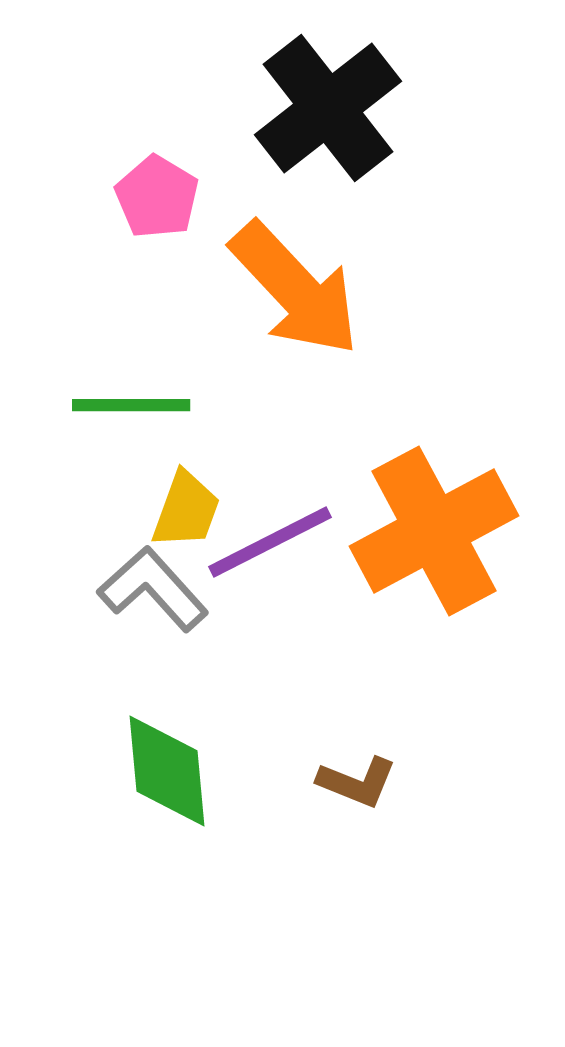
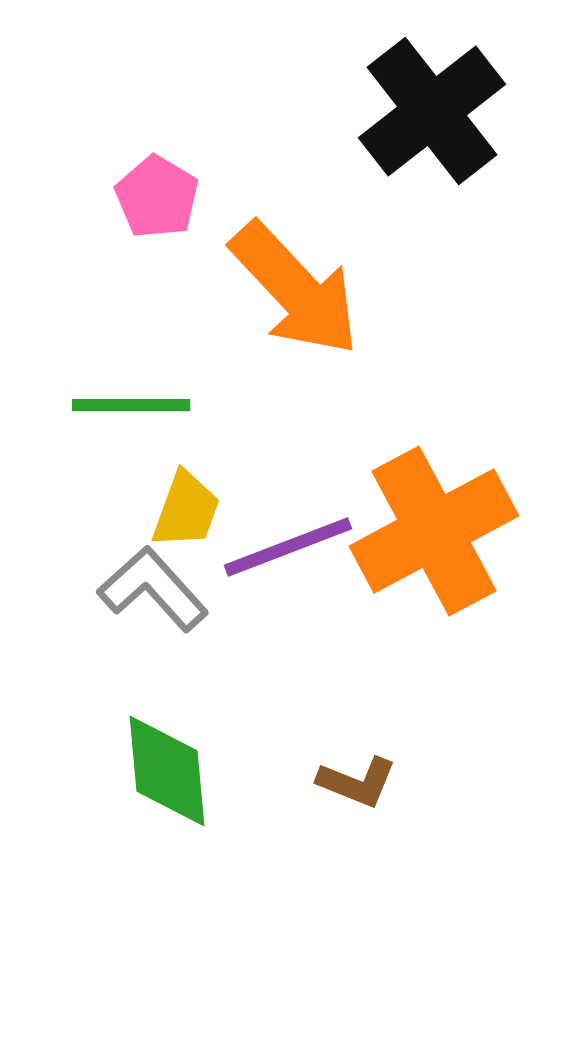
black cross: moved 104 px right, 3 px down
purple line: moved 18 px right, 5 px down; rotated 6 degrees clockwise
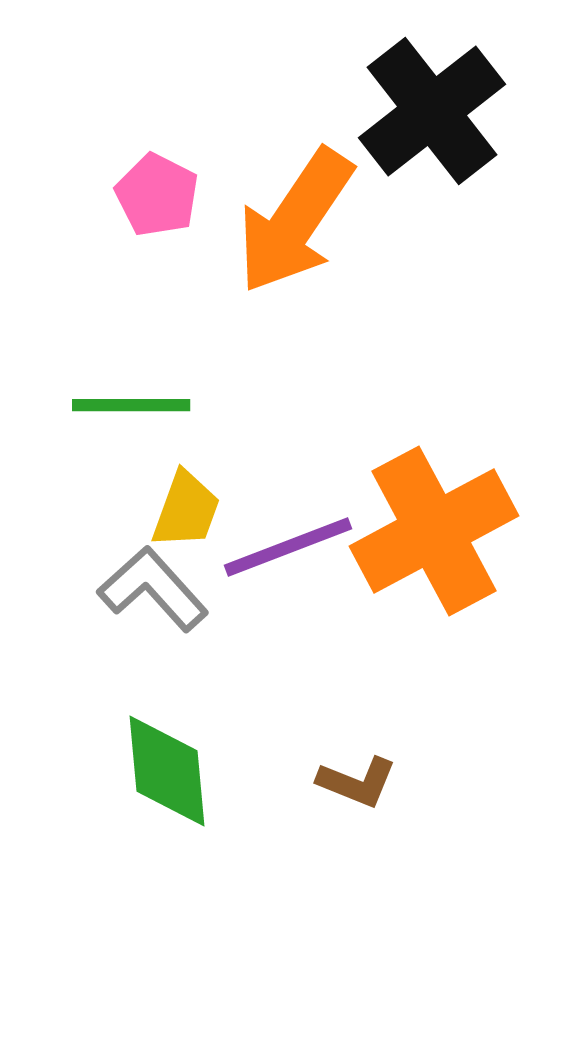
pink pentagon: moved 2 px up; rotated 4 degrees counterclockwise
orange arrow: moved 68 px up; rotated 77 degrees clockwise
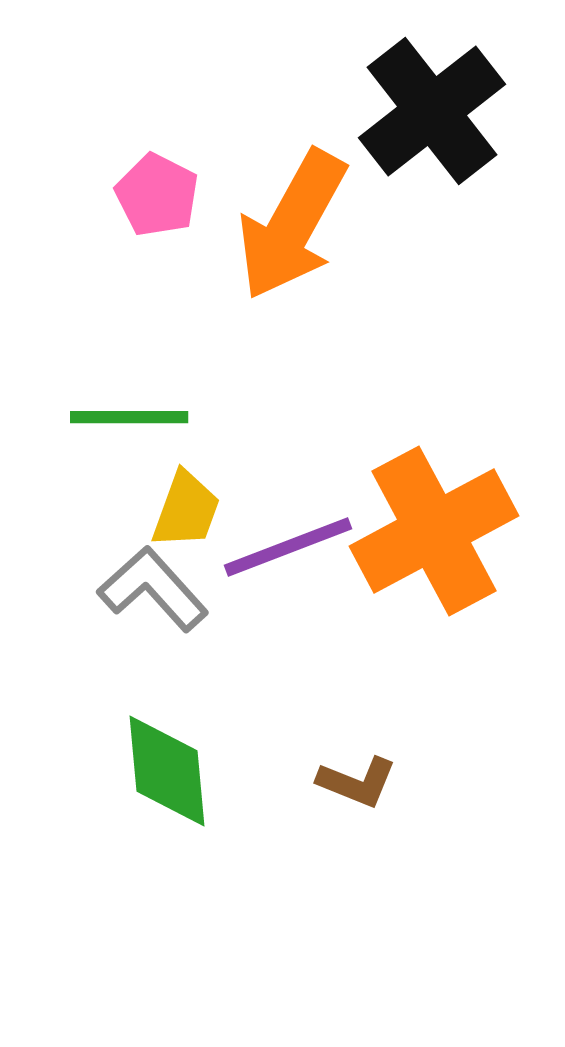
orange arrow: moved 3 px left, 4 px down; rotated 5 degrees counterclockwise
green line: moved 2 px left, 12 px down
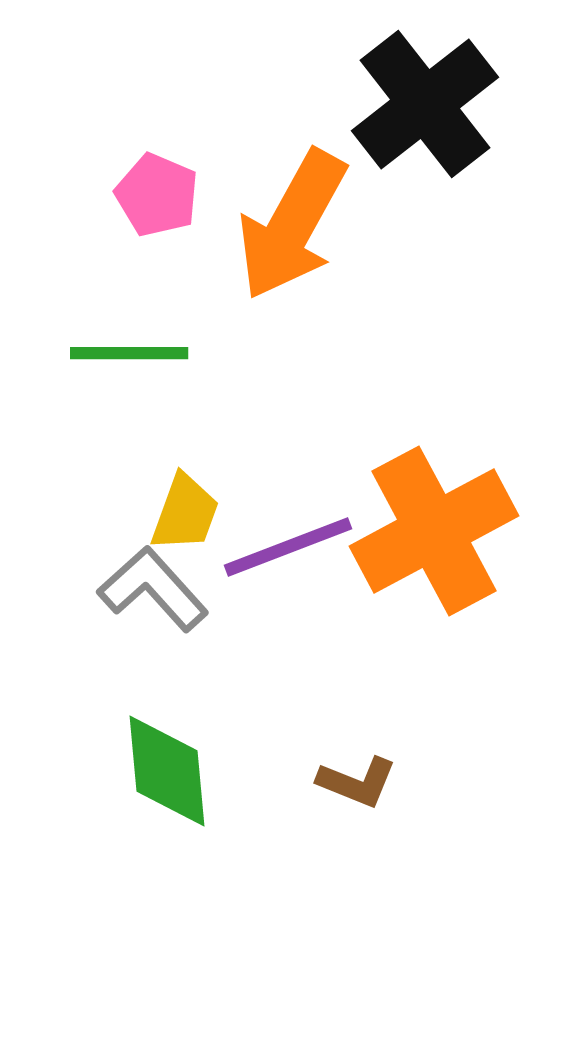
black cross: moved 7 px left, 7 px up
pink pentagon: rotated 4 degrees counterclockwise
green line: moved 64 px up
yellow trapezoid: moved 1 px left, 3 px down
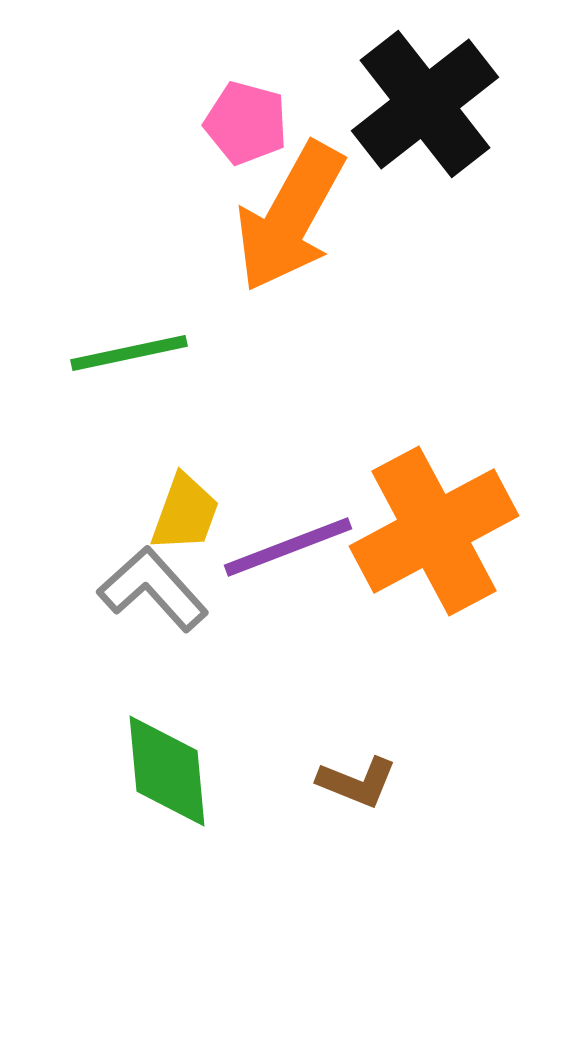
pink pentagon: moved 89 px right, 72 px up; rotated 8 degrees counterclockwise
orange arrow: moved 2 px left, 8 px up
green line: rotated 12 degrees counterclockwise
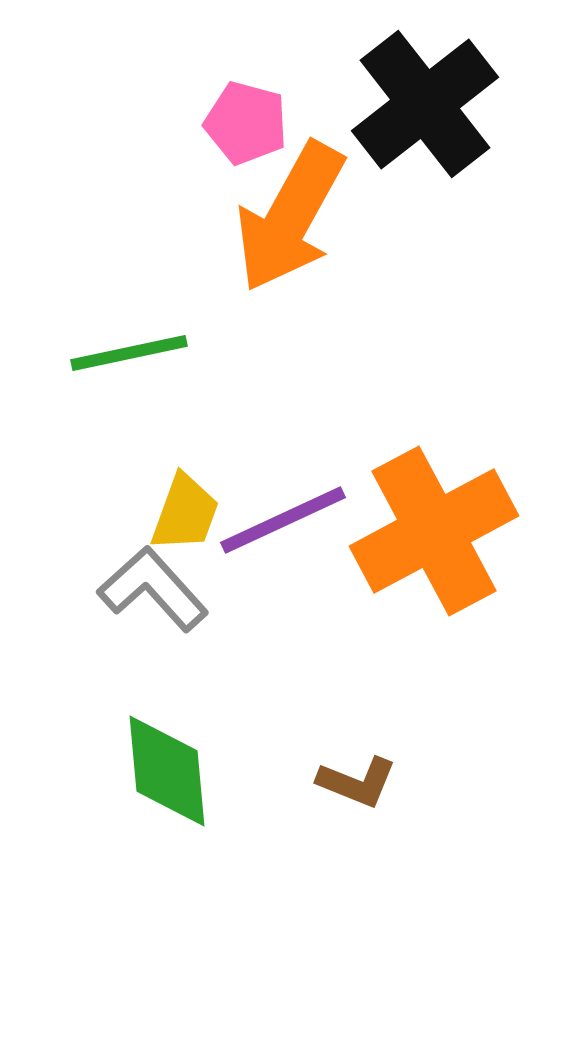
purple line: moved 5 px left, 27 px up; rotated 4 degrees counterclockwise
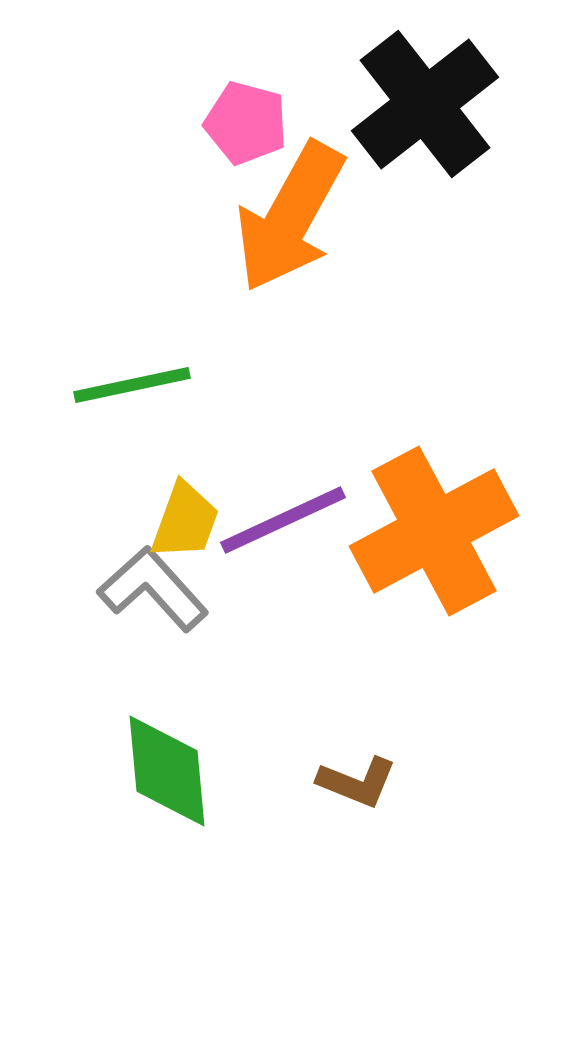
green line: moved 3 px right, 32 px down
yellow trapezoid: moved 8 px down
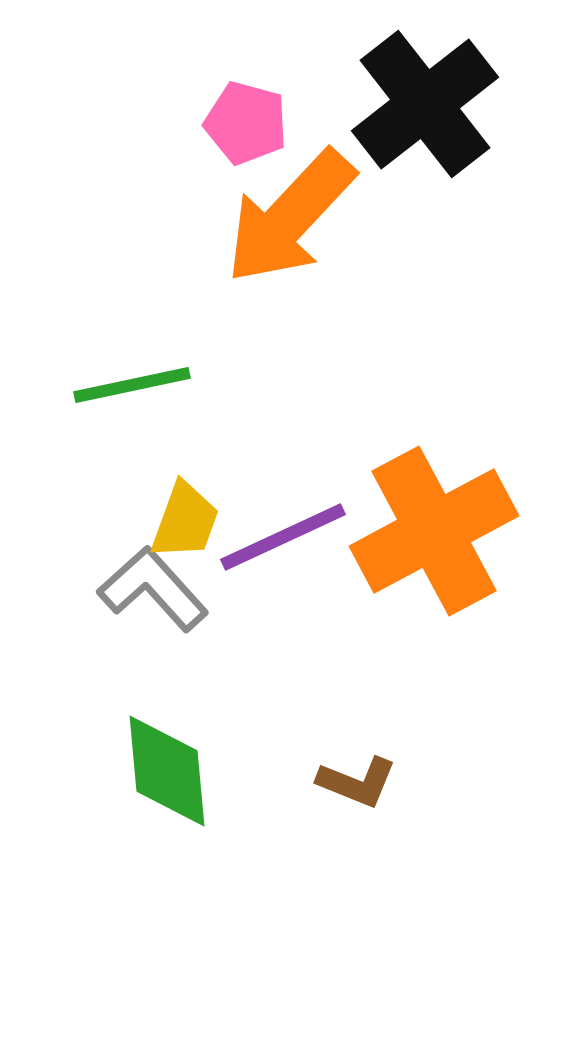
orange arrow: rotated 14 degrees clockwise
purple line: moved 17 px down
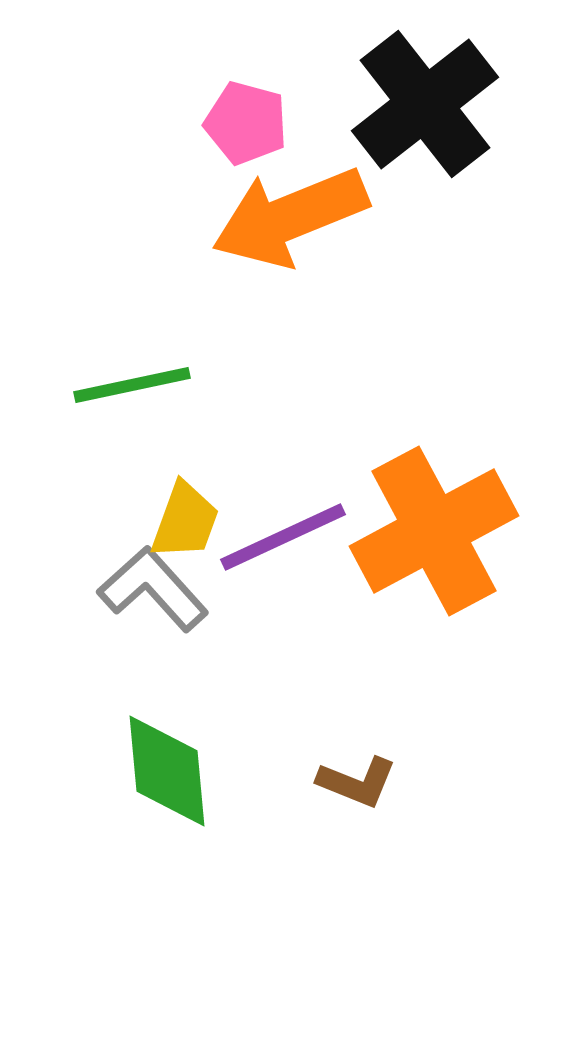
orange arrow: rotated 25 degrees clockwise
